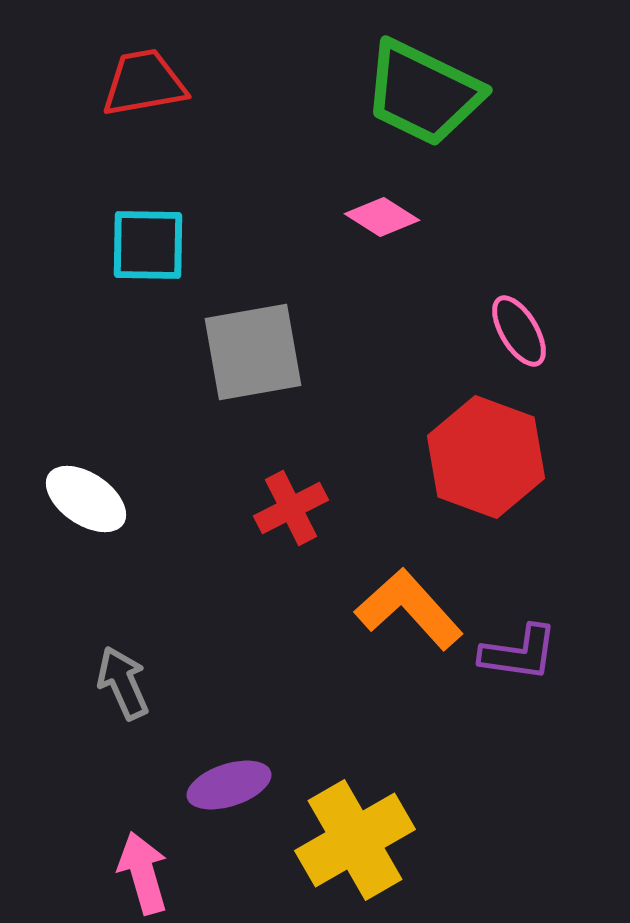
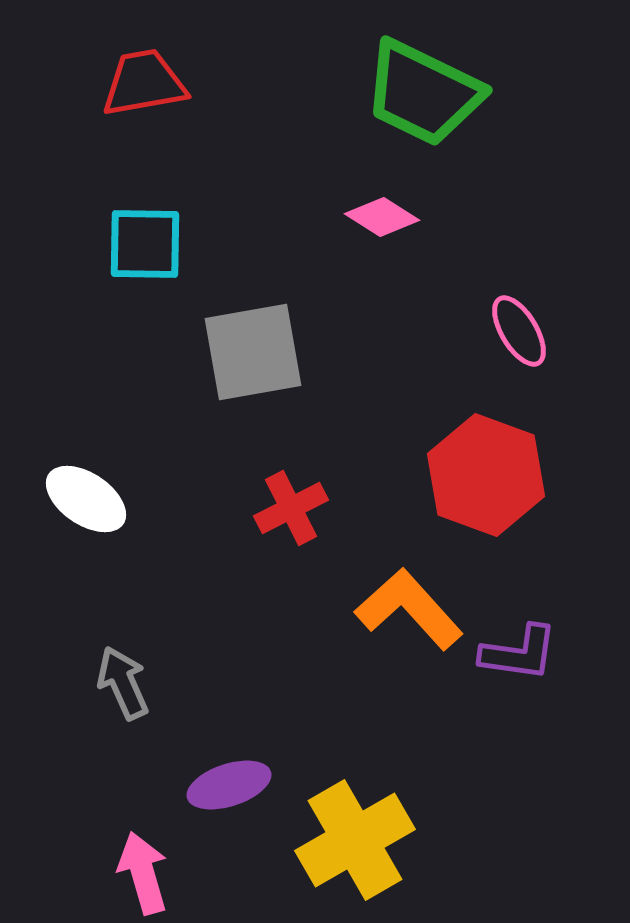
cyan square: moved 3 px left, 1 px up
red hexagon: moved 18 px down
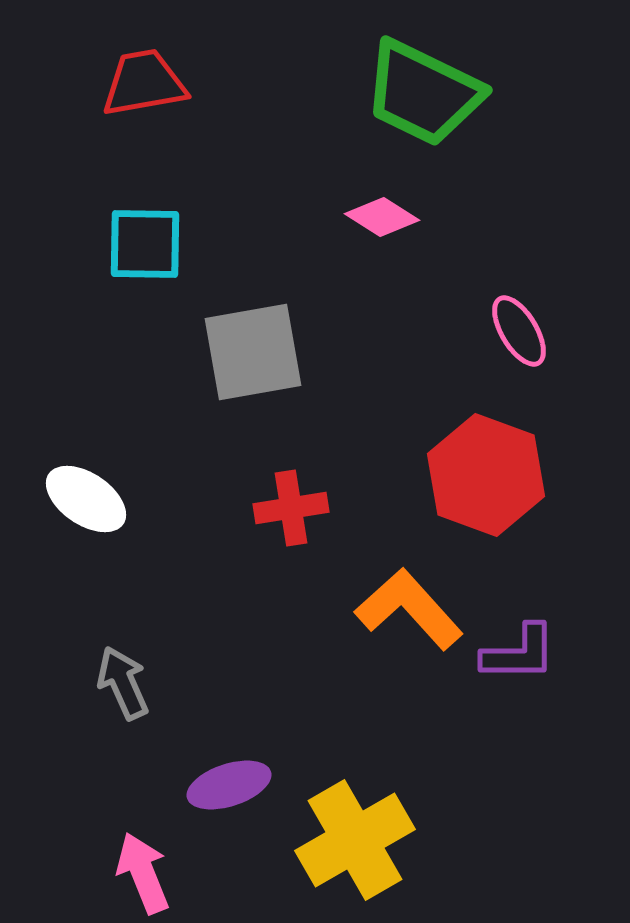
red cross: rotated 18 degrees clockwise
purple L-shape: rotated 8 degrees counterclockwise
pink arrow: rotated 6 degrees counterclockwise
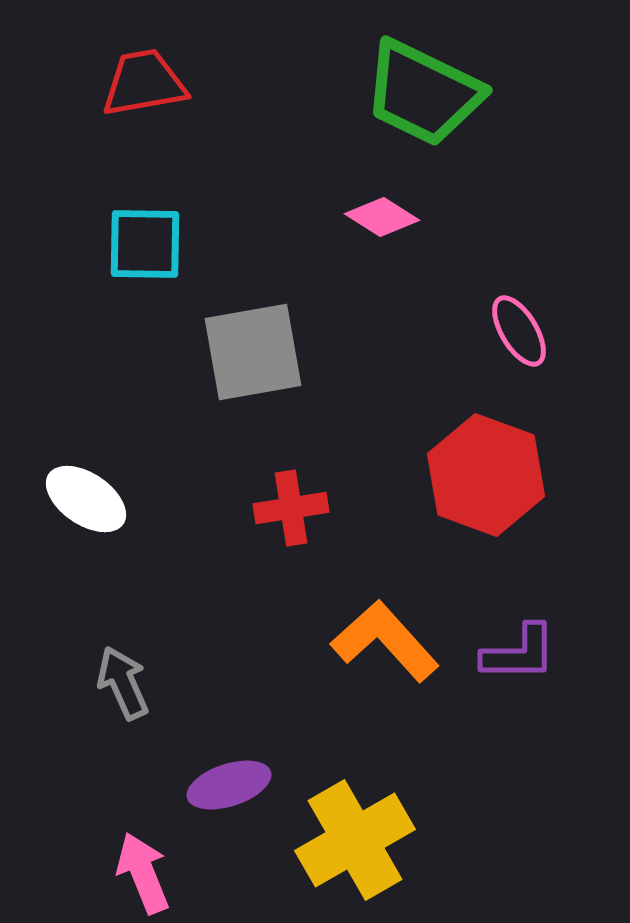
orange L-shape: moved 24 px left, 32 px down
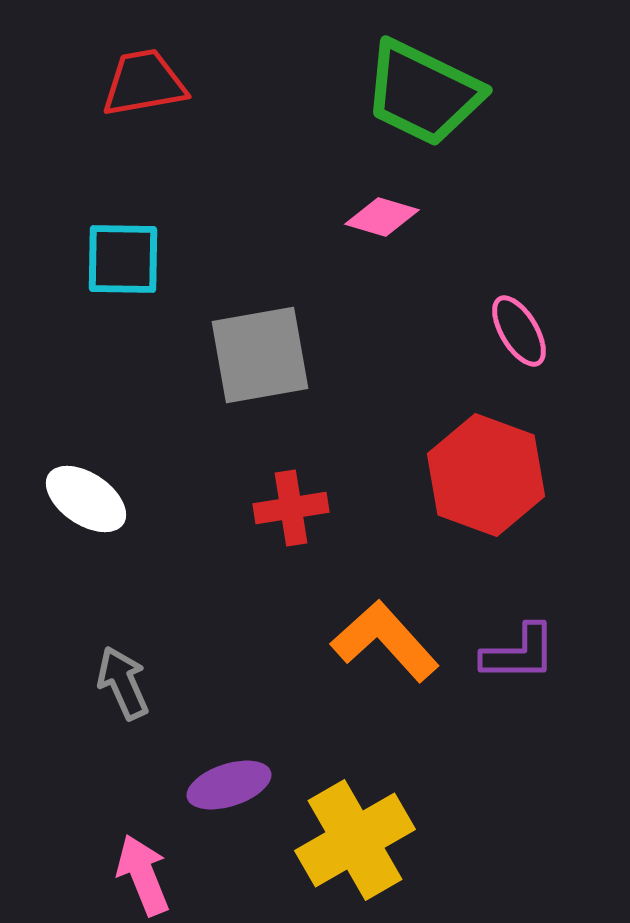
pink diamond: rotated 16 degrees counterclockwise
cyan square: moved 22 px left, 15 px down
gray square: moved 7 px right, 3 px down
pink arrow: moved 2 px down
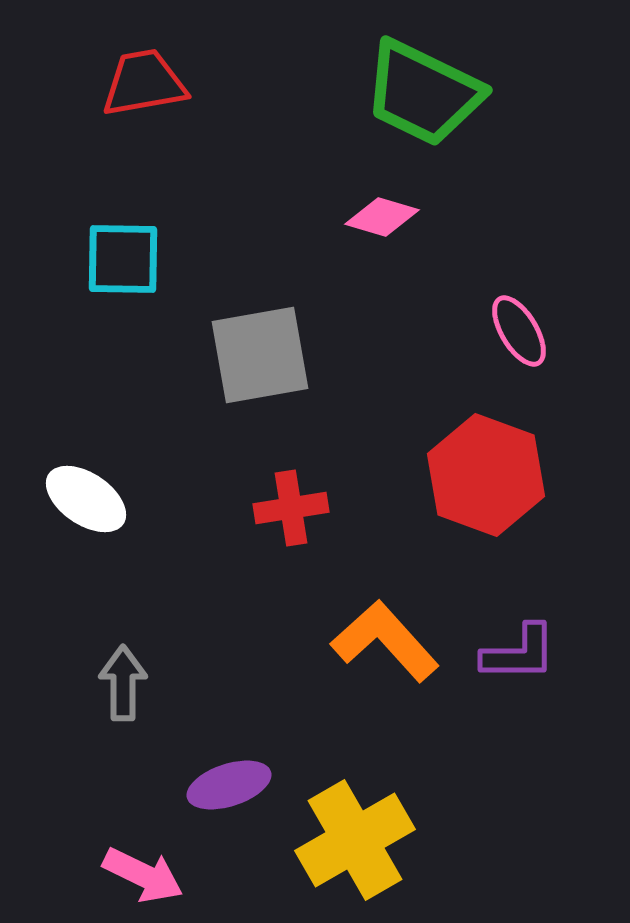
gray arrow: rotated 24 degrees clockwise
pink arrow: rotated 138 degrees clockwise
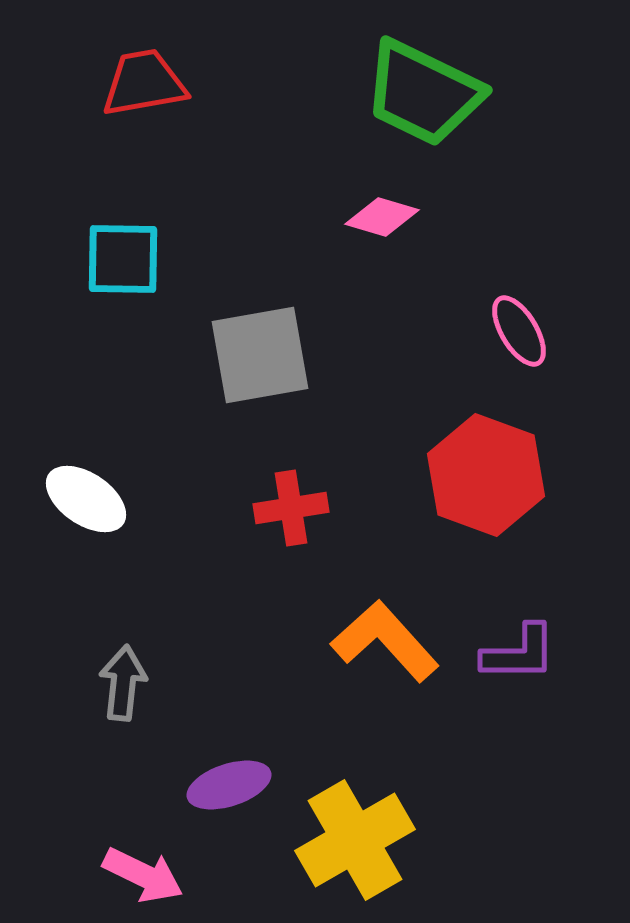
gray arrow: rotated 6 degrees clockwise
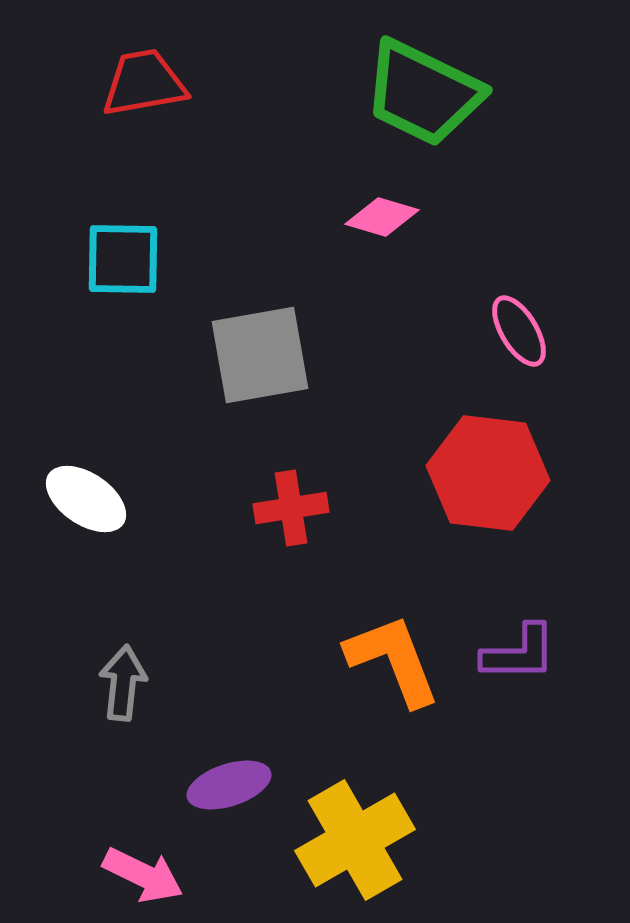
red hexagon: moved 2 px right, 2 px up; rotated 13 degrees counterclockwise
orange L-shape: moved 8 px right, 19 px down; rotated 21 degrees clockwise
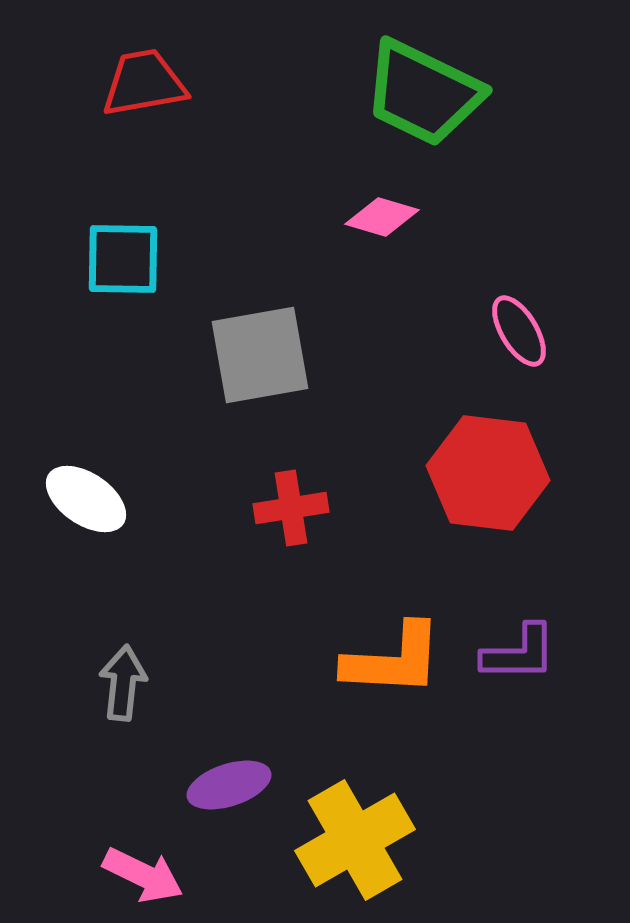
orange L-shape: rotated 114 degrees clockwise
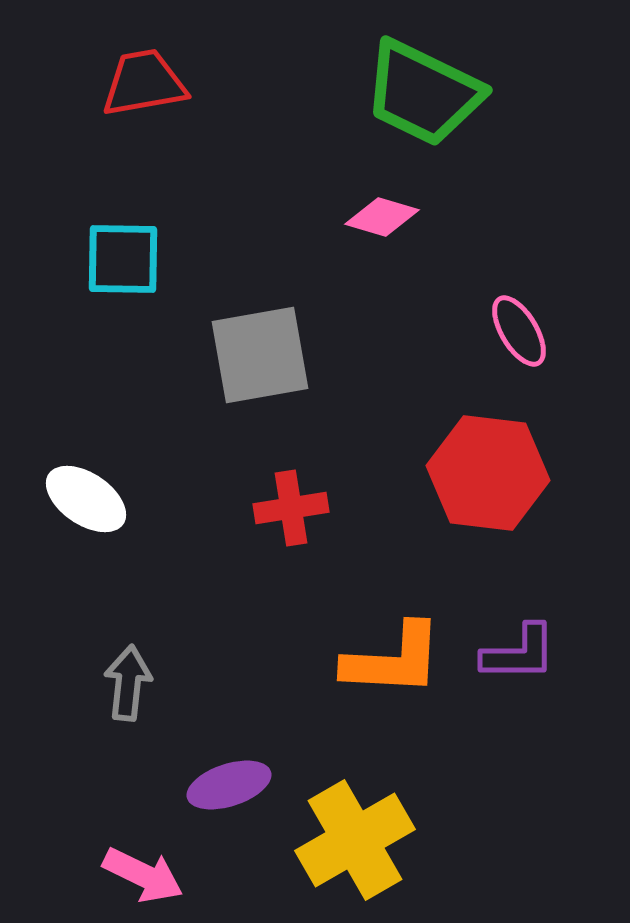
gray arrow: moved 5 px right
